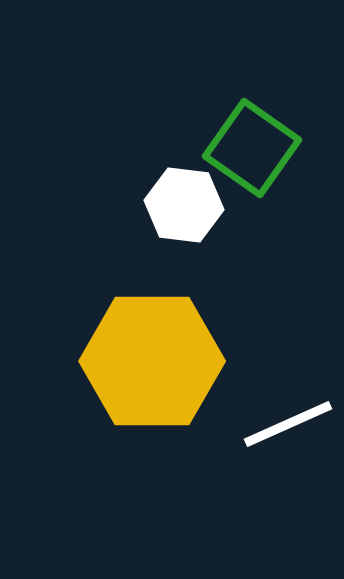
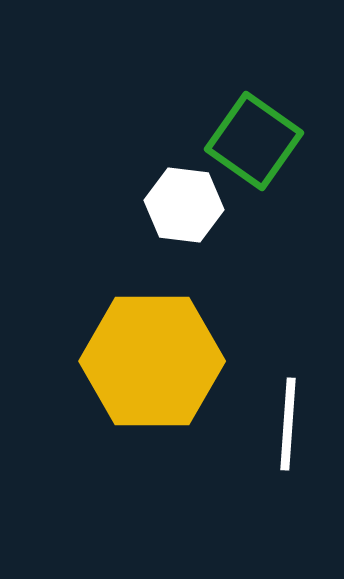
green square: moved 2 px right, 7 px up
white line: rotated 62 degrees counterclockwise
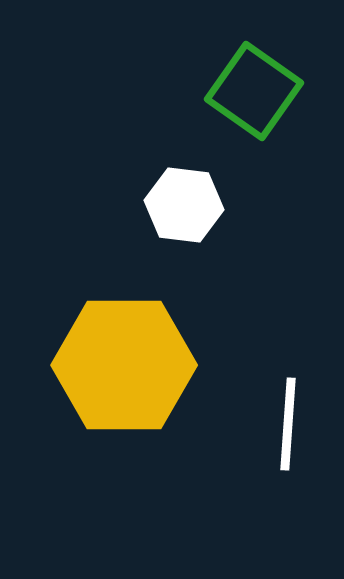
green square: moved 50 px up
yellow hexagon: moved 28 px left, 4 px down
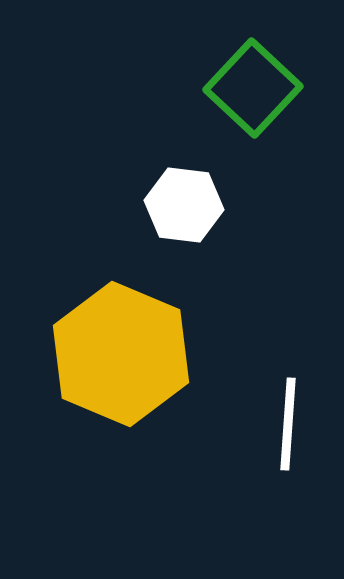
green square: moved 1 px left, 3 px up; rotated 8 degrees clockwise
yellow hexagon: moved 3 px left, 11 px up; rotated 23 degrees clockwise
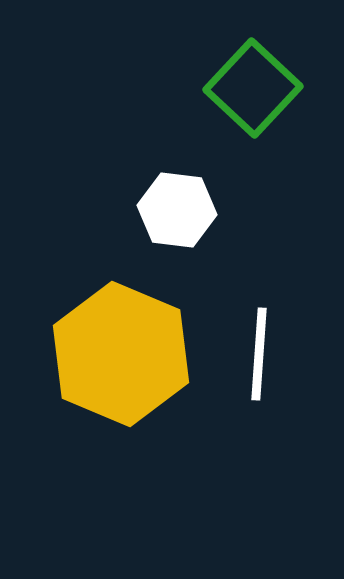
white hexagon: moved 7 px left, 5 px down
white line: moved 29 px left, 70 px up
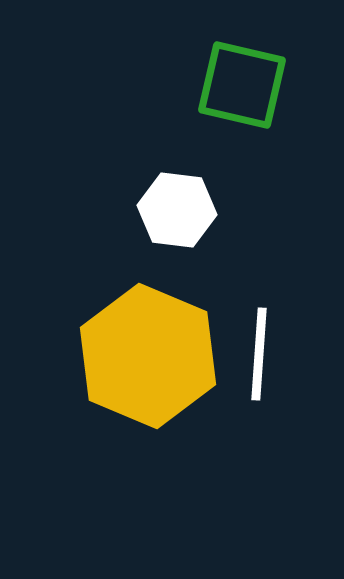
green square: moved 11 px left, 3 px up; rotated 30 degrees counterclockwise
yellow hexagon: moved 27 px right, 2 px down
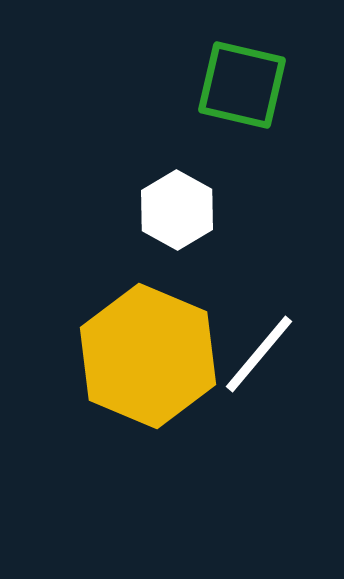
white hexagon: rotated 22 degrees clockwise
white line: rotated 36 degrees clockwise
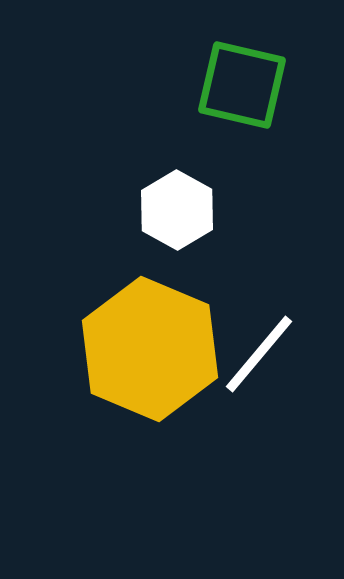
yellow hexagon: moved 2 px right, 7 px up
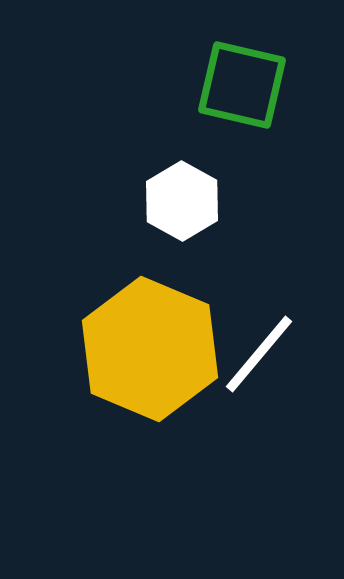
white hexagon: moved 5 px right, 9 px up
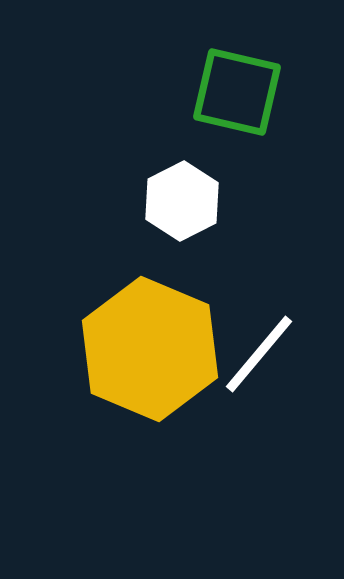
green square: moved 5 px left, 7 px down
white hexagon: rotated 4 degrees clockwise
